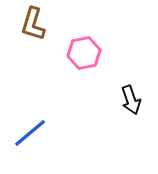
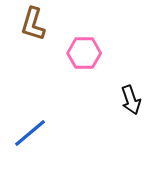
pink hexagon: rotated 12 degrees clockwise
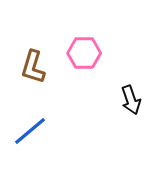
brown L-shape: moved 43 px down
blue line: moved 2 px up
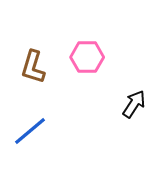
pink hexagon: moved 3 px right, 4 px down
black arrow: moved 3 px right, 4 px down; rotated 128 degrees counterclockwise
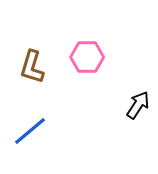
brown L-shape: moved 1 px left
black arrow: moved 4 px right, 1 px down
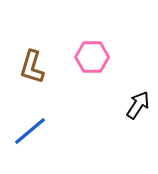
pink hexagon: moved 5 px right
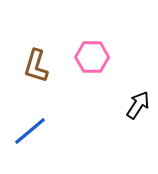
brown L-shape: moved 4 px right, 1 px up
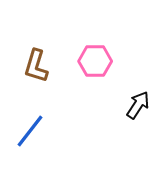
pink hexagon: moved 3 px right, 4 px down
blue line: rotated 12 degrees counterclockwise
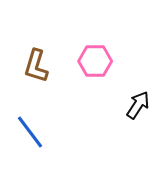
blue line: moved 1 px down; rotated 75 degrees counterclockwise
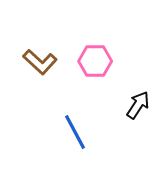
brown L-shape: moved 4 px right, 4 px up; rotated 64 degrees counterclockwise
blue line: moved 45 px right; rotated 9 degrees clockwise
